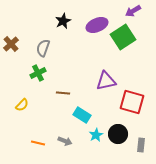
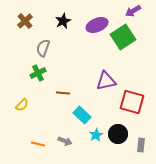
brown cross: moved 14 px right, 23 px up
cyan rectangle: rotated 12 degrees clockwise
orange line: moved 1 px down
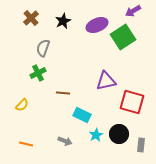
brown cross: moved 6 px right, 3 px up
cyan rectangle: rotated 18 degrees counterclockwise
black circle: moved 1 px right
orange line: moved 12 px left
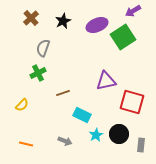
brown line: rotated 24 degrees counterclockwise
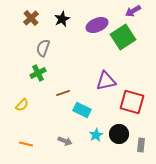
black star: moved 1 px left, 2 px up
cyan rectangle: moved 5 px up
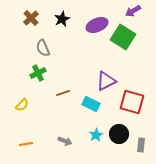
green square: rotated 25 degrees counterclockwise
gray semicircle: rotated 42 degrees counterclockwise
purple triangle: rotated 15 degrees counterclockwise
cyan rectangle: moved 9 px right, 6 px up
orange line: rotated 24 degrees counterclockwise
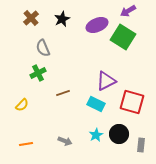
purple arrow: moved 5 px left
cyan rectangle: moved 5 px right
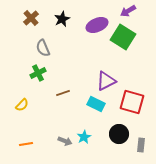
cyan star: moved 12 px left, 2 px down
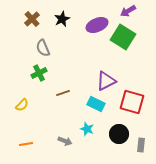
brown cross: moved 1 px right, 1 px down
green cross: moved 1 px right
cyan star: moved 3 px right, 8 px up; rotated 24 degrees counterclockwise
